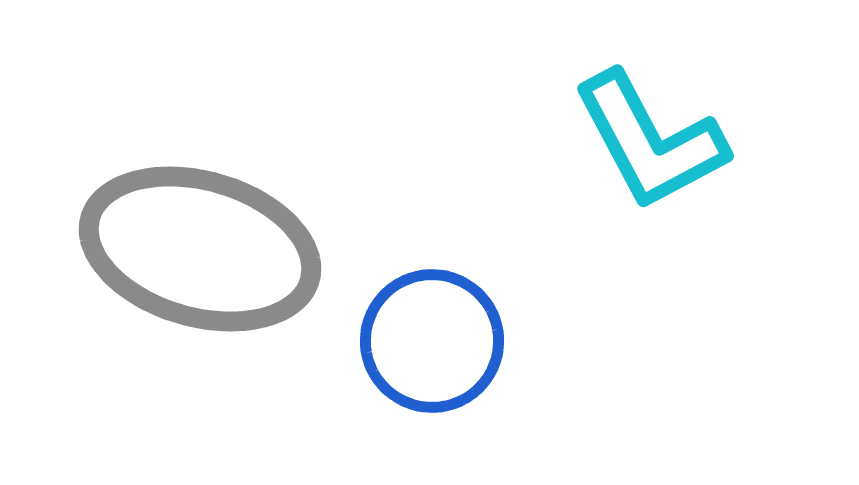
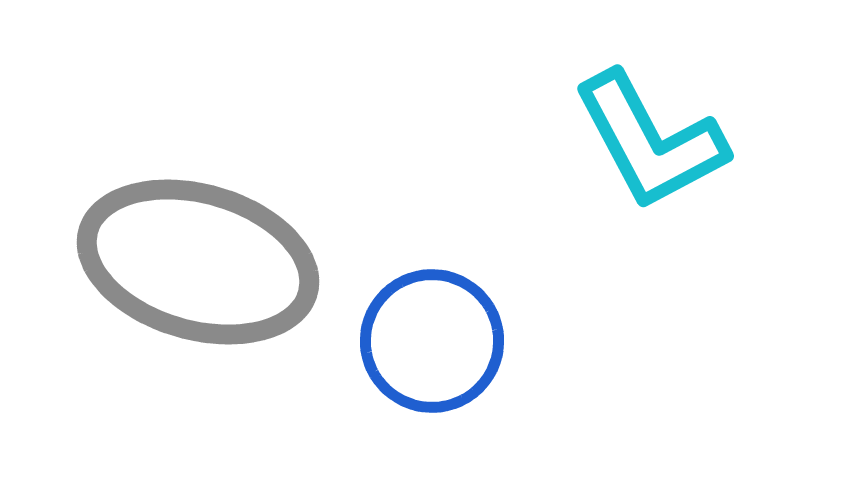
gray ellipse: moved 2 px left, 13 px down
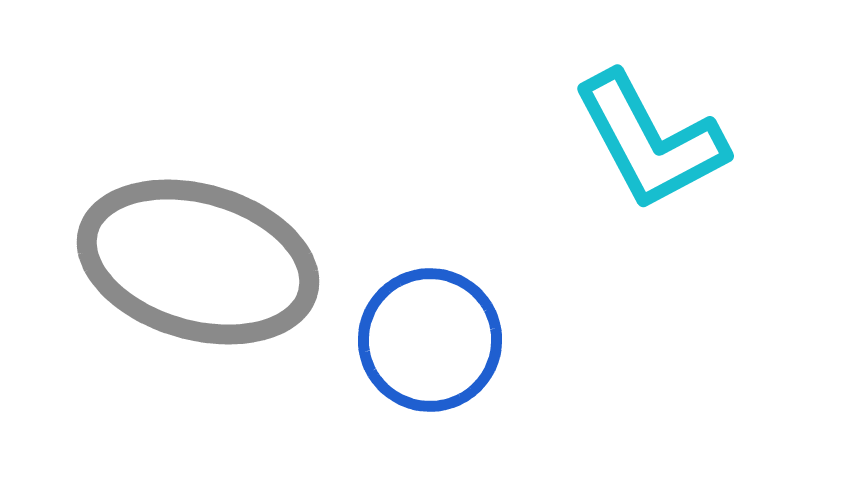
blue circle: moved 2 px left, 1 px up
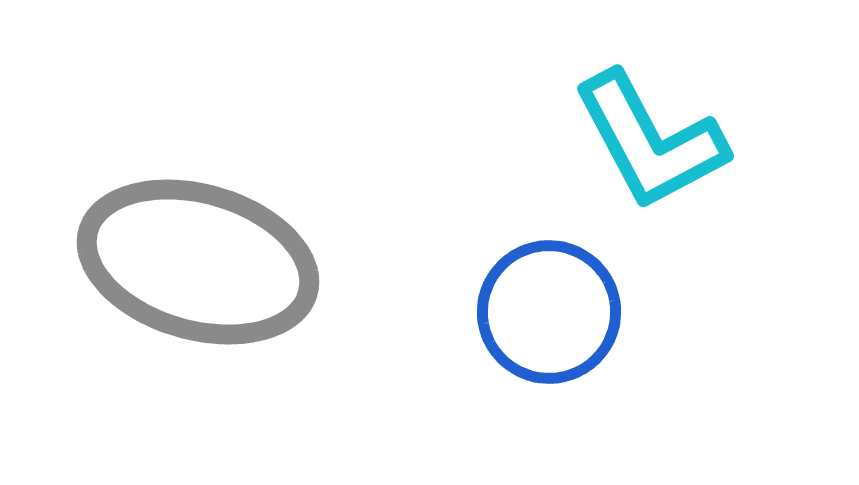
blue circle: moved 119 px right, 28 px up
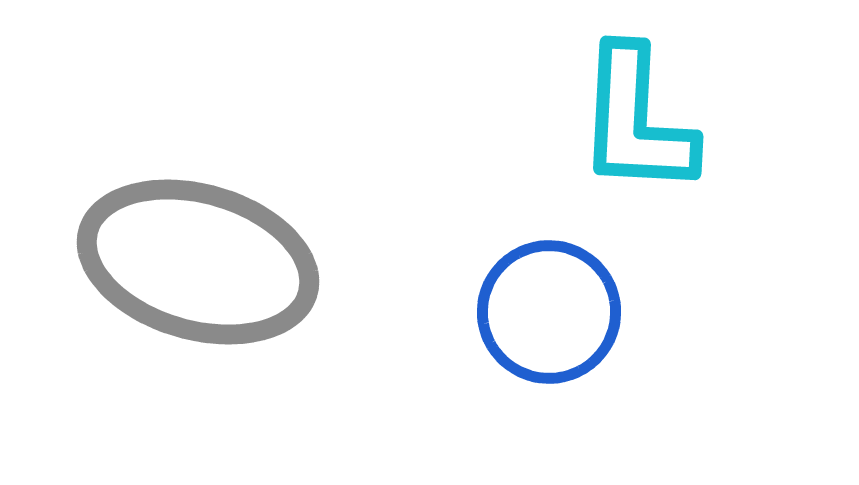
cyan L-shape: moved 14 px left, 20 px up; rotated 31 degrees clockwise
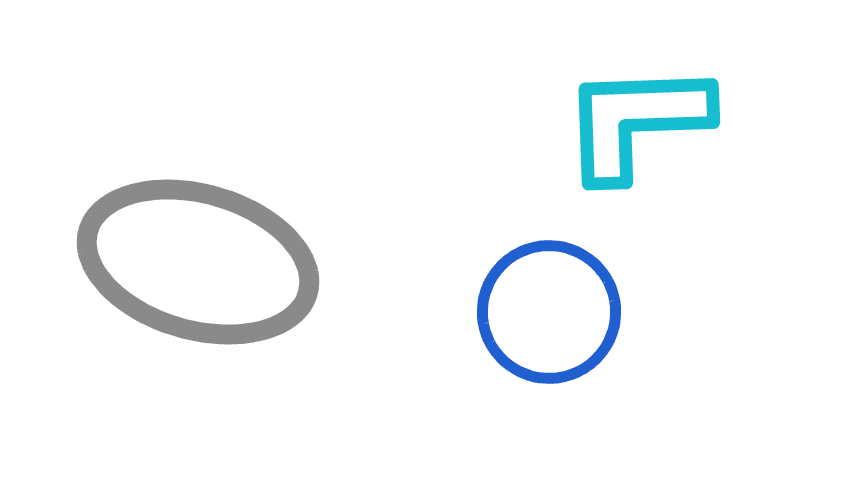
cyan L-shape: rotated 85 degrees clockwise
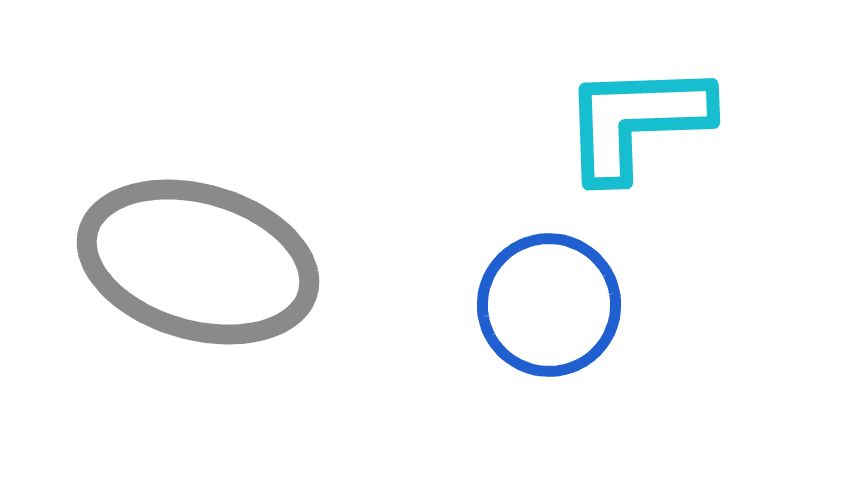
blue circle: moved 7 px up
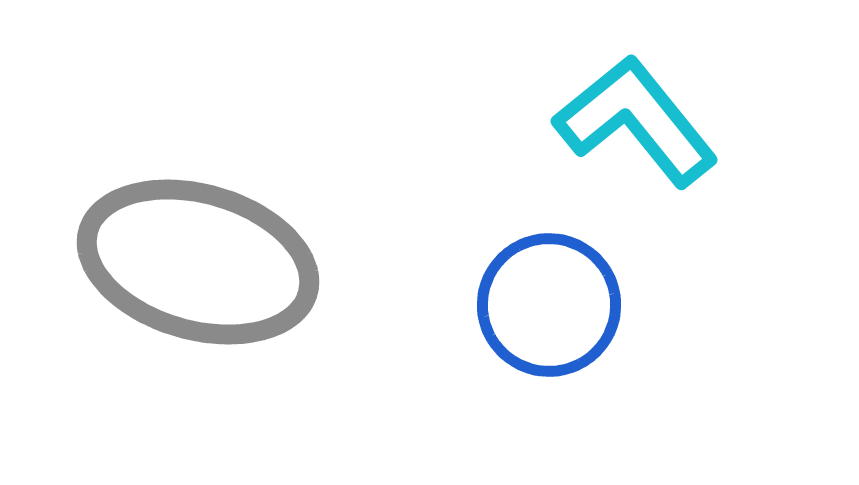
cyan L-shape: rotated 53 degrees clockwise
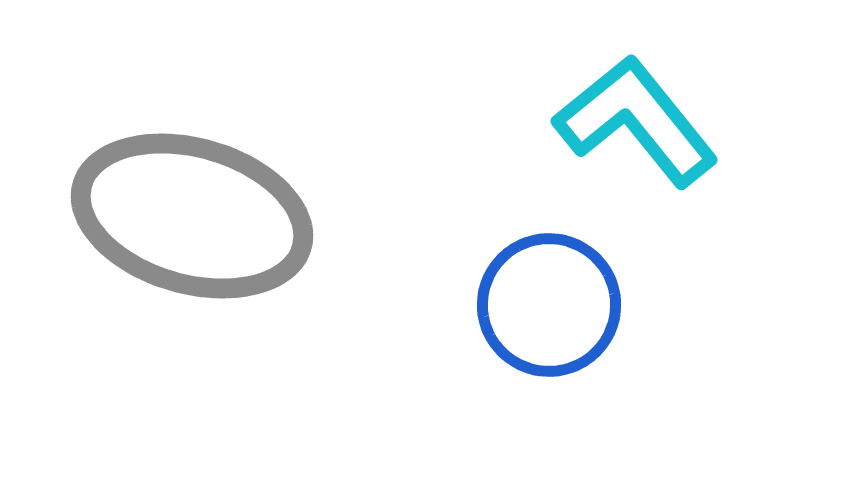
gray ellipse: moved 6 px left, 46 px up
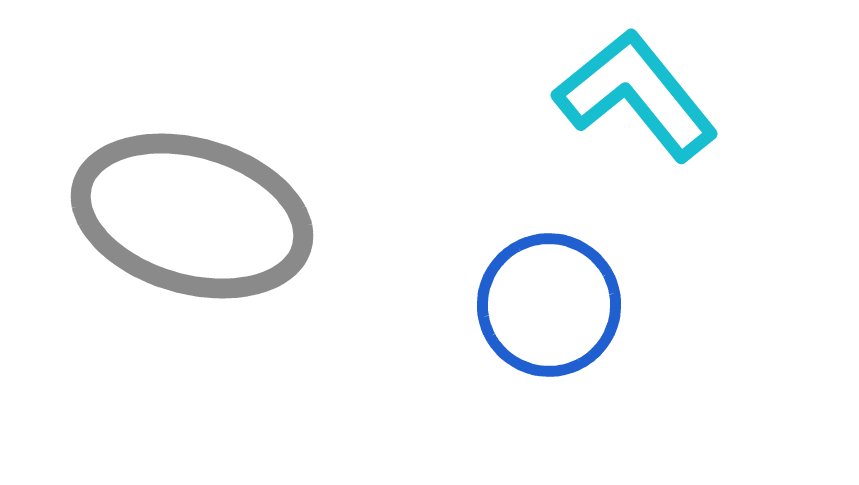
cyan L-shape: moved 26 px up
